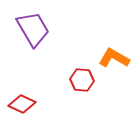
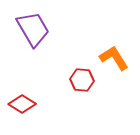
orange L-shape: rotated 28 degrees clockwise
red diamond: rotated 8 degrees clockwise
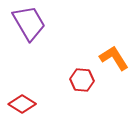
purple trapezoid: moved 4 px left, 6 px up
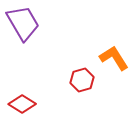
purple trapezoid: moved 6 px left
red hexagon: rotated 20 degrees counterclockwise
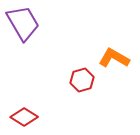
orange L-shape: rotated 28 degrees counterclockwise
red diamond: moved 2 px right, 13 px down
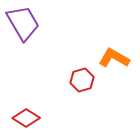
red diamond: moved 2 px right, 1 px down
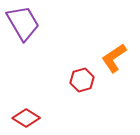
orange L-shape: rotated 64 degrees counterclockwise
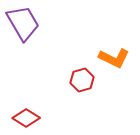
orange L-shape: rotated 120 degrees counterclockwise
